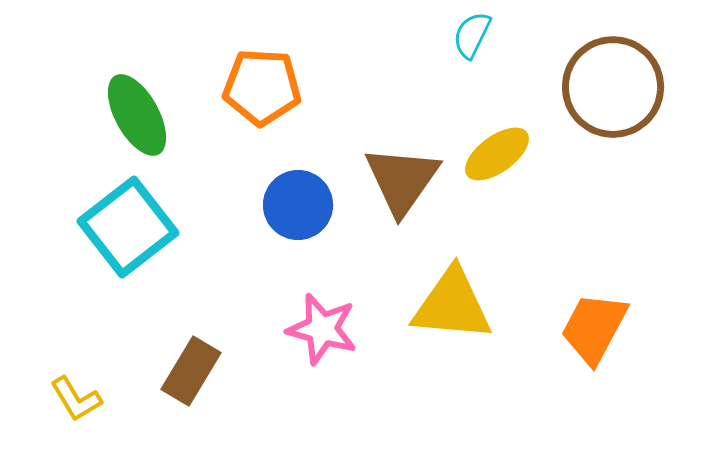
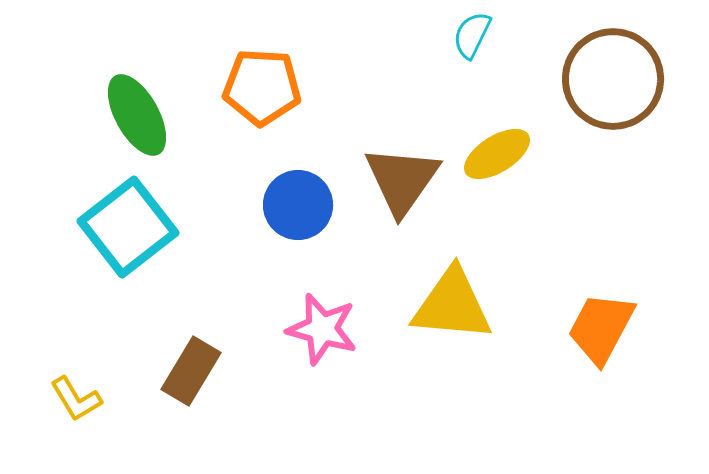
brown circle: moved 8 px up
yellow ellipse: rotated 4 degrees clockwise
orange trapezoid: moved 7 px right
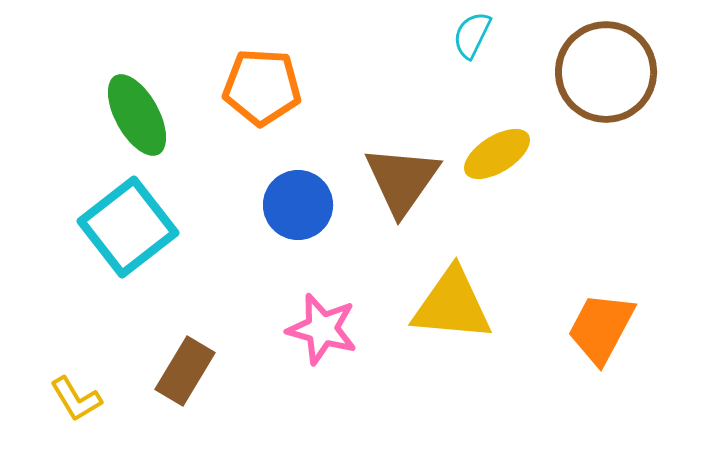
brown circle: moved 7 px left, 7 px up
brown rectangle: moved 6 px left
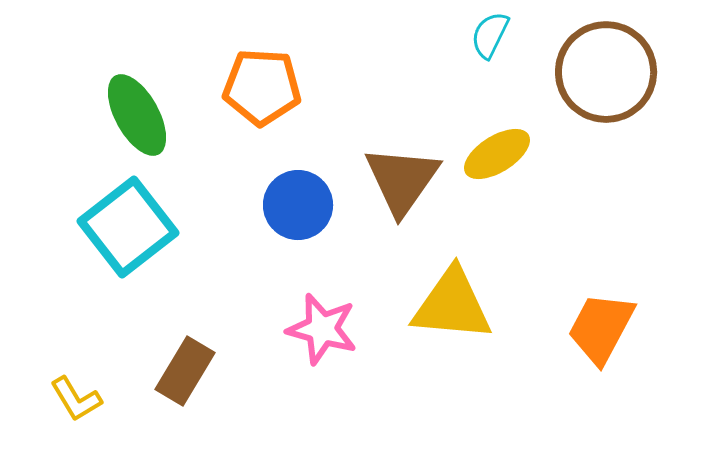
cyan semicircle: moved 18 px right
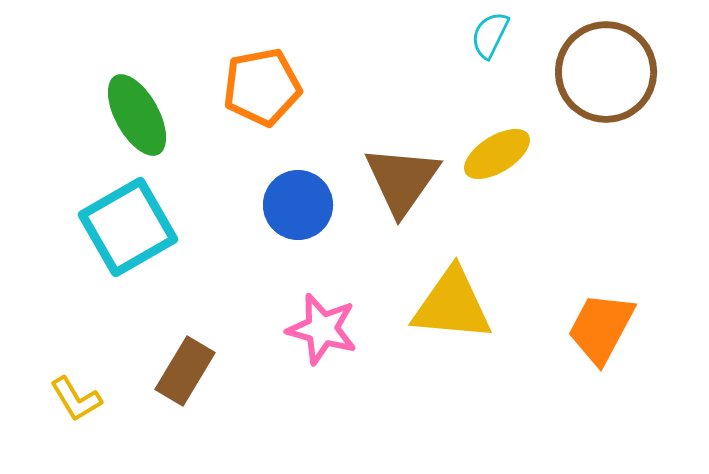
orange pentagon: rotated 14 degrees counterclockwise
cyan square: rotated 8 degrees clockwise
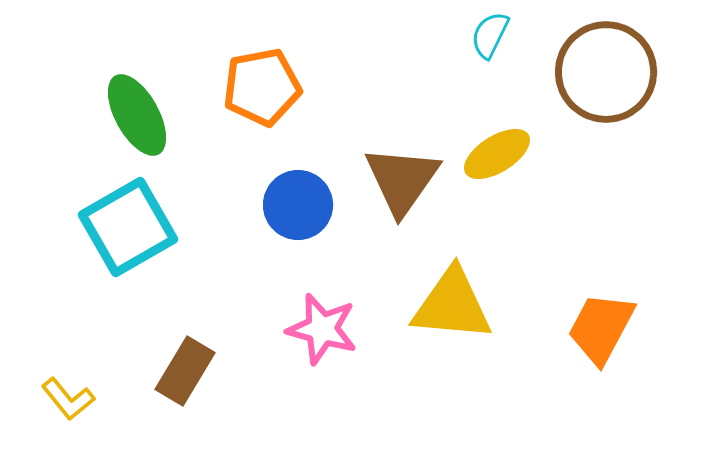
yellow L-shape: moved 8 px left; rotated 8 degrees counterclockwise
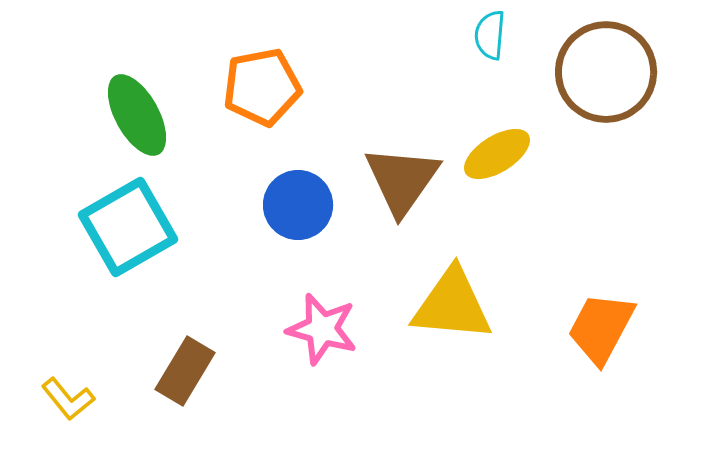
cyan semicircle: rotated 21 degrees counterclockwise
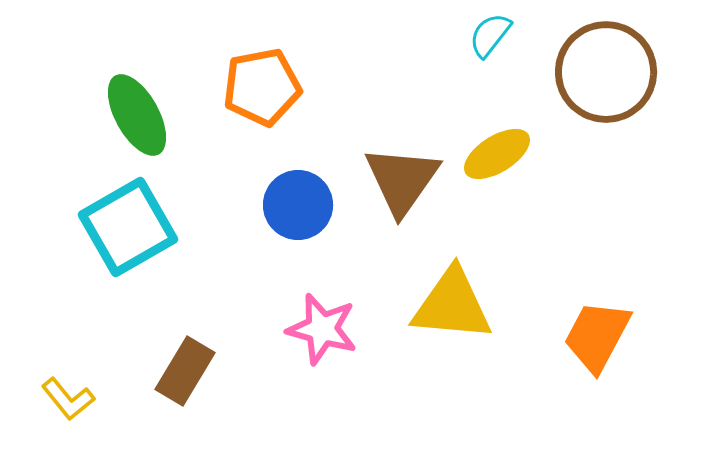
cyan semicircle: rotated 33 degrees clockwise
orange trapezoid: moved 4 px left, 8 px down
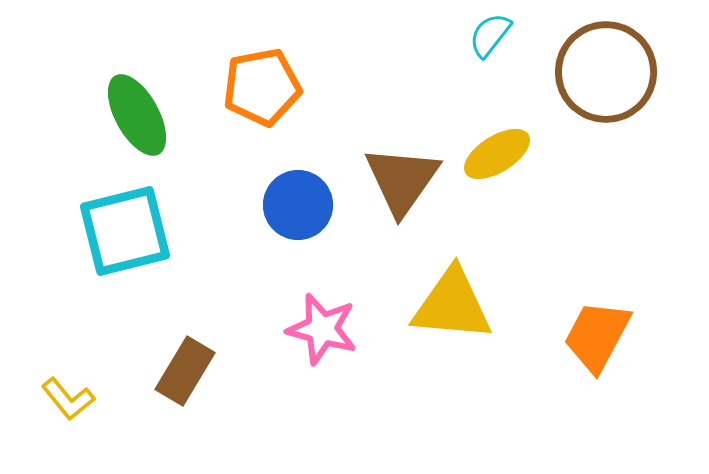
cyan square: moved 3 px left, 4 px down; rotated 16 degrees clockwise
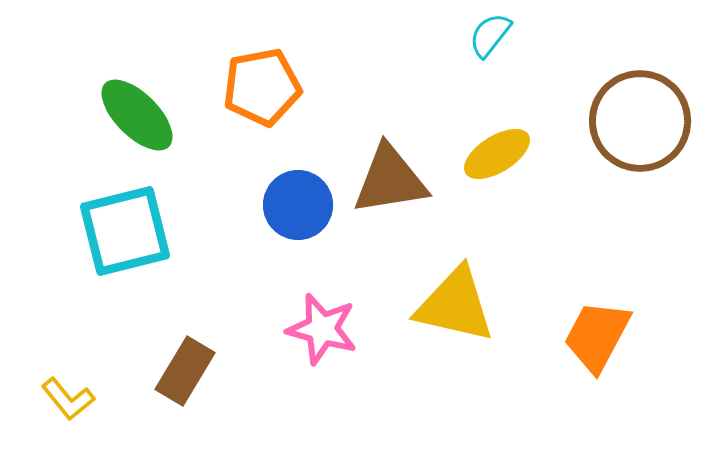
brown circle: moved 34 px right, 49 px down
green ellipse: rotated 16 degrees counterclockwise
brown triangle: moved 12 px left; rotated 46 degrees clockwise
yellow triangle: moved 3 px right; rotated 8 degrees clockwise
